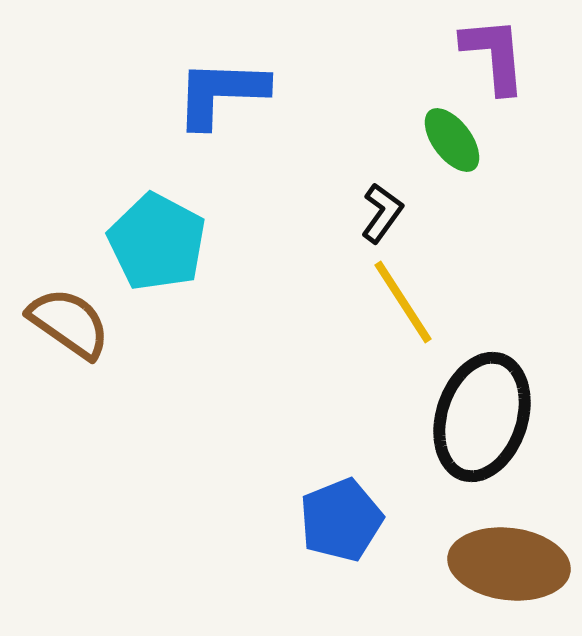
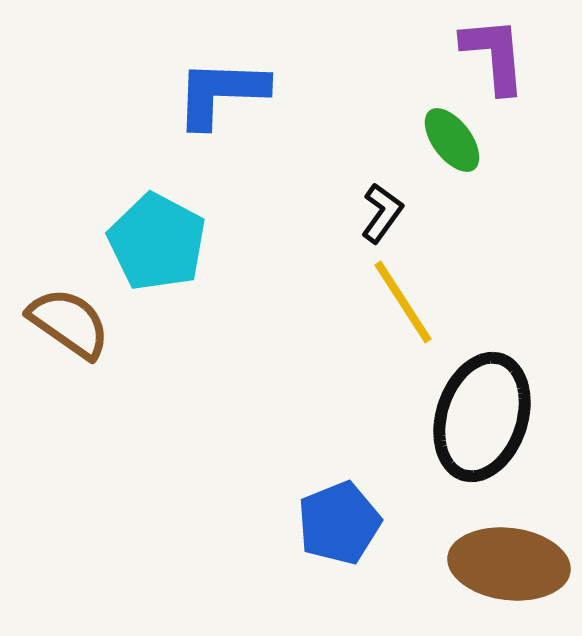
blue pentagon: moved 2 px left, 3 px down
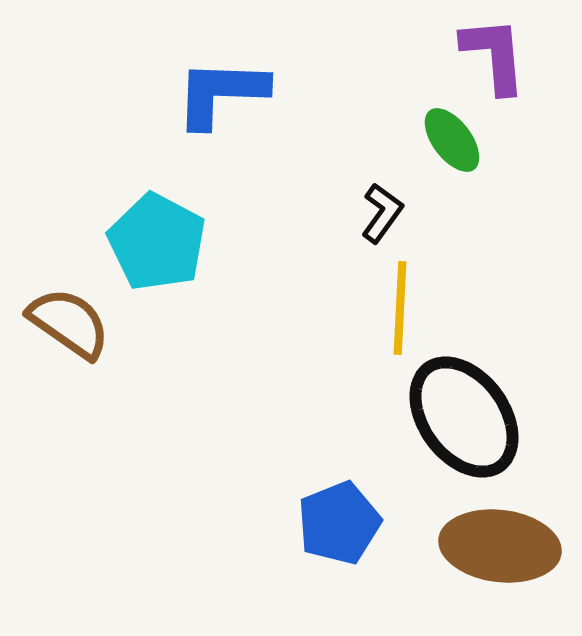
yellow line: moved 3 px left, 6 px down; rotated 36 degrees clockwise
black ellipse: moved 18 px left; rotated 54 degrees counterclockwise
brown ellipse: moved 9 px left, 18 px up
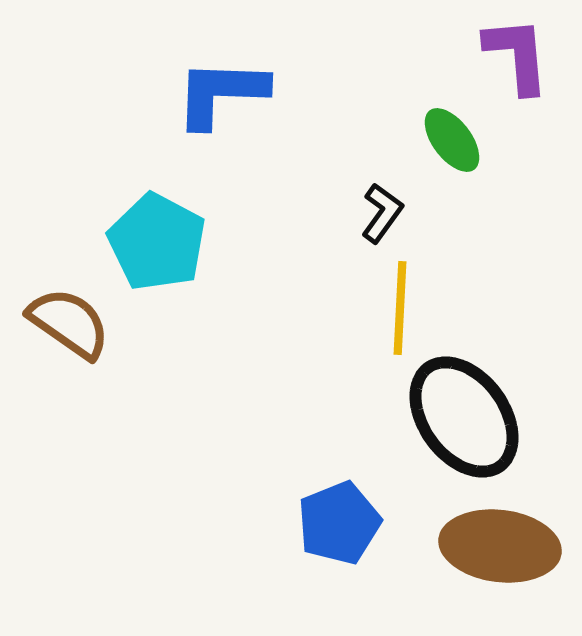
purple L-shape: moved 23 px right
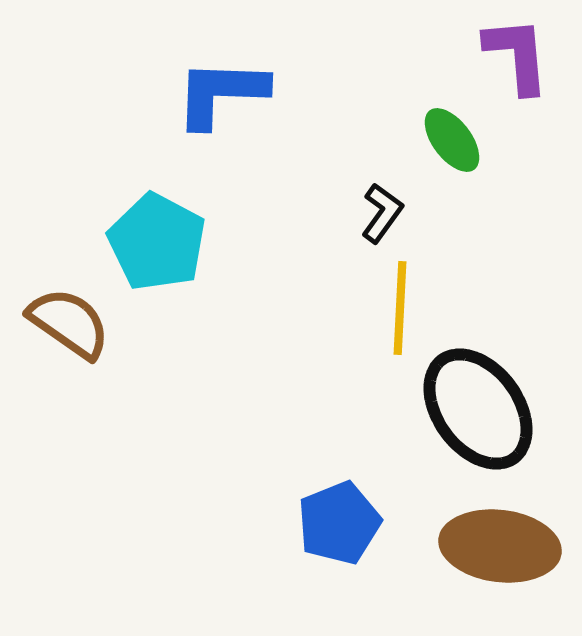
black ellipse: moved 14 px right, 8 px up
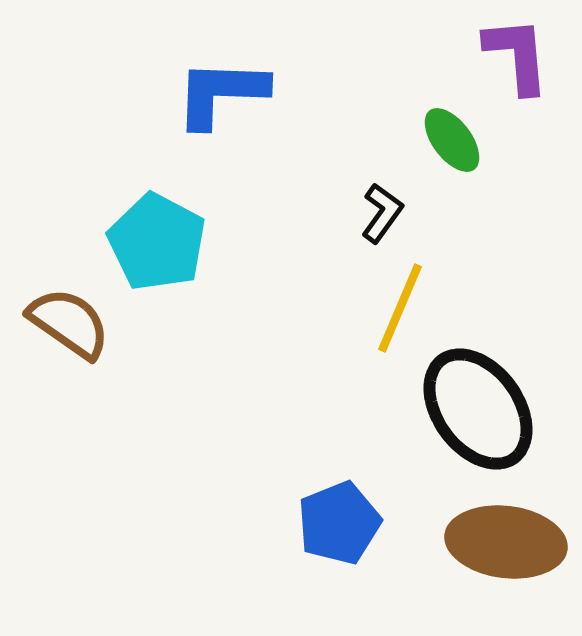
yellow line: rotated 20 degrees clockwise
brown ellipse: moved 6 px right, 4 px up
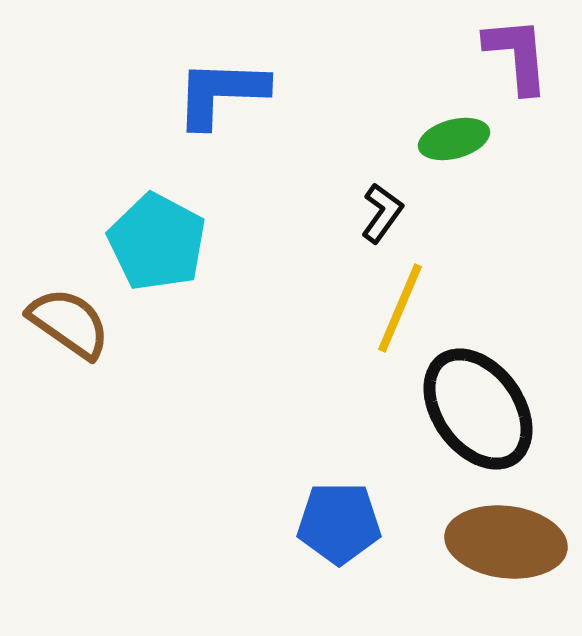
green ellipse: moved 2 px right, 1 px up; rotated 68 degrees counterclockwise
blue pentagon: rotated 22 degrees clockwise
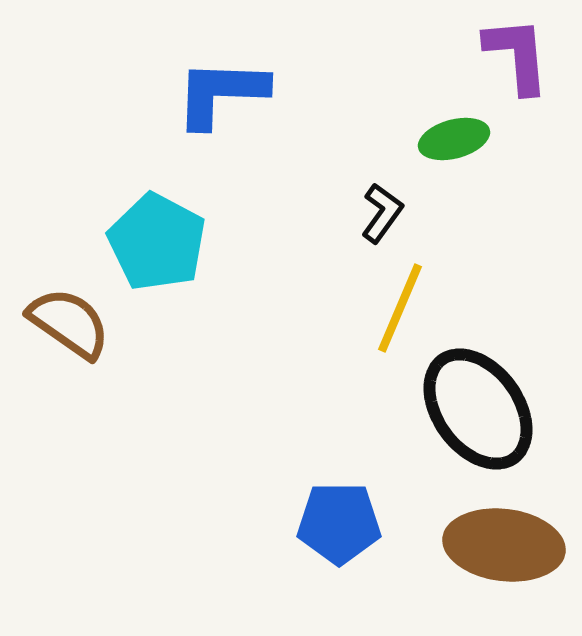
brown ellipse: moved 2 px left, 3 px down
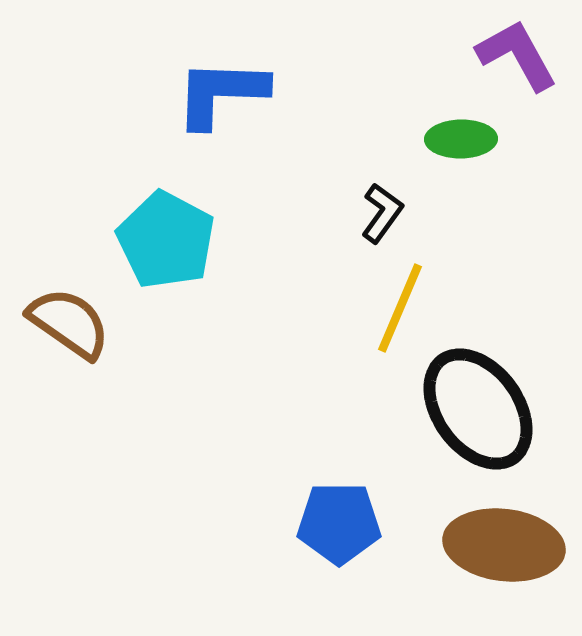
purple L-shape: rotated 24 degrees counterclockwise
green ellipse: moved 7 px right; rotated 14 degrees clockwise
cyan pentagon: moved 9 px right, 2 px up
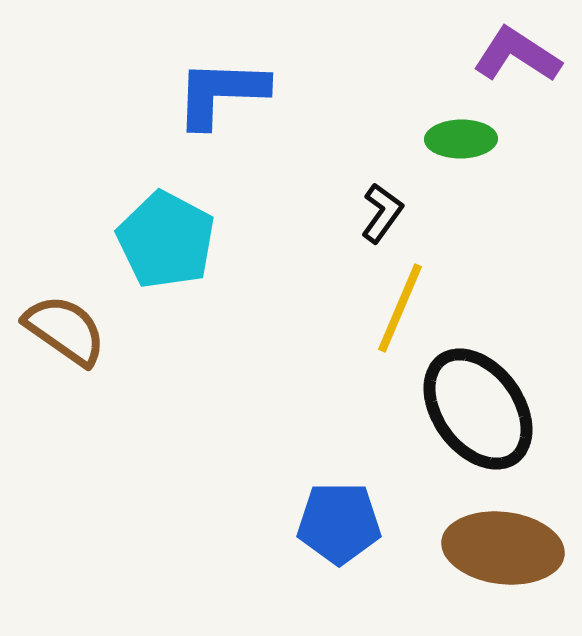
purple L-shape: rotated 28 degrees counterclockwise
brown semicircle: moved 4 px left, 7 px down
brown ellipse: moved 1 px left, 3 px down
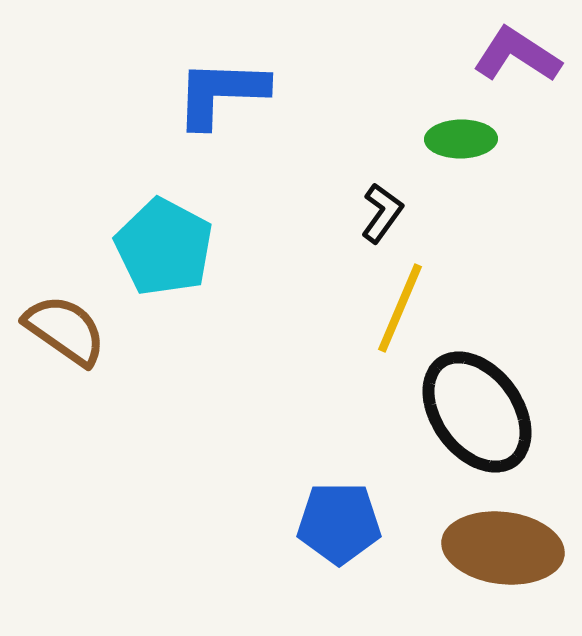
cyan pentagon: moved 2 px left, 7 px down
black ellipse: moved 1 px left, 3 px down
